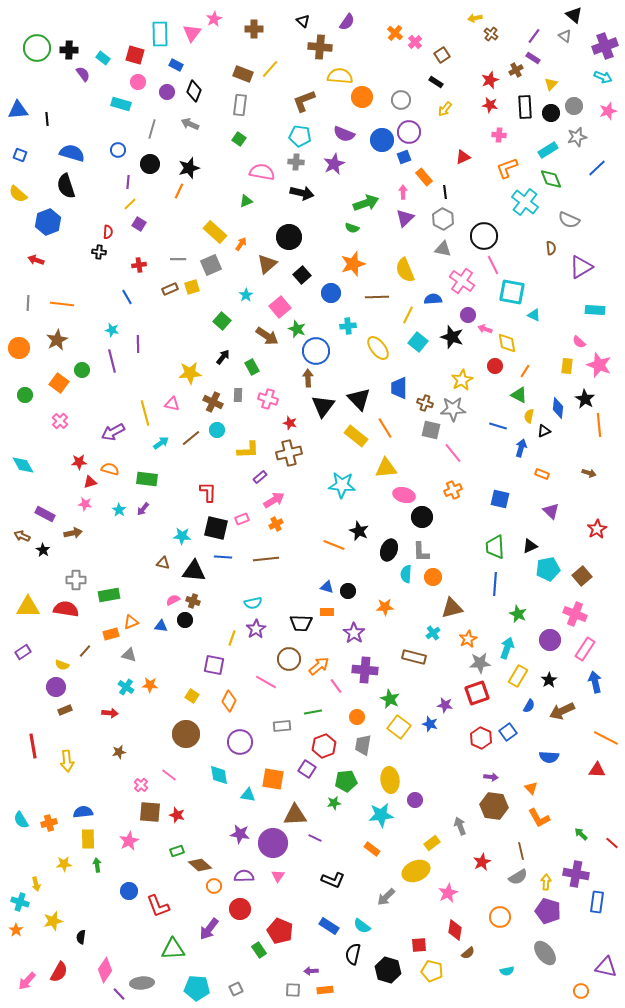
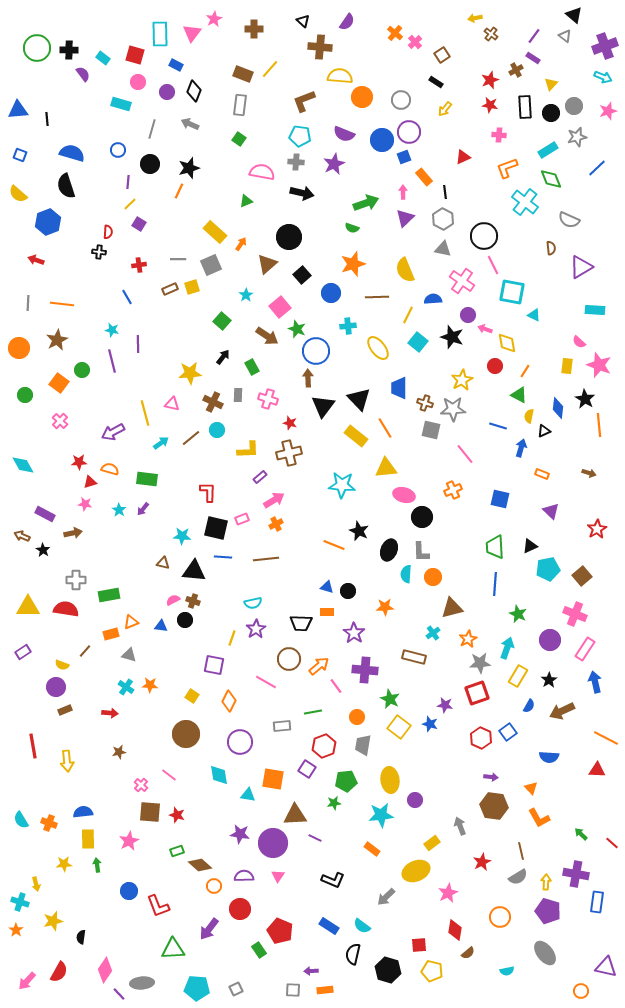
pink line at (453, 453): moved 12 px right, 1 px down
orange cross at (49, 823): rotated 35 degrees clockwise
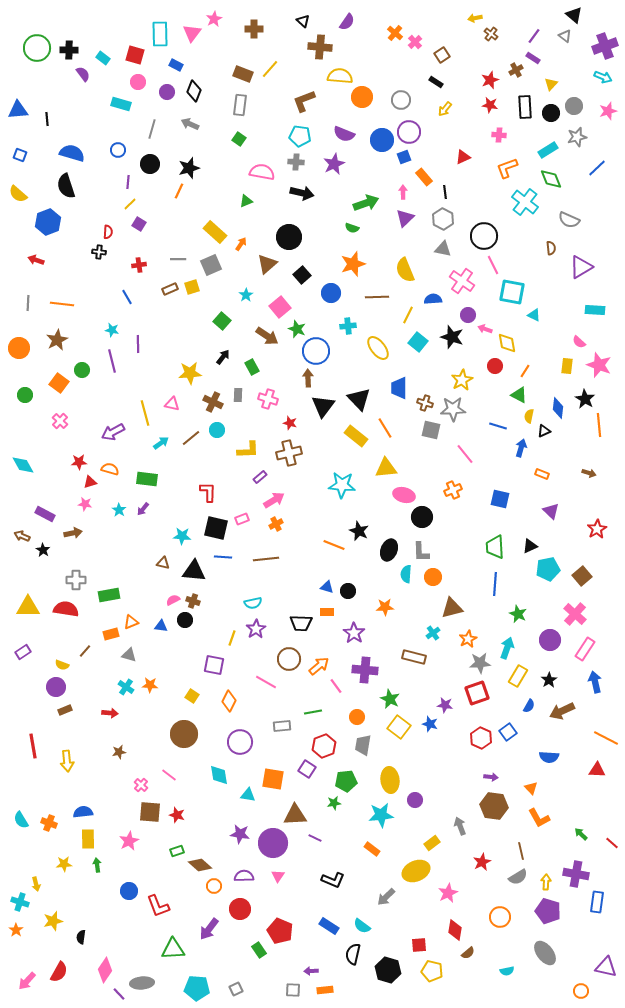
pink cross at (575, 614): rotated 20 degrees clockwise
brown circle at (186, 734): moved 2 px left
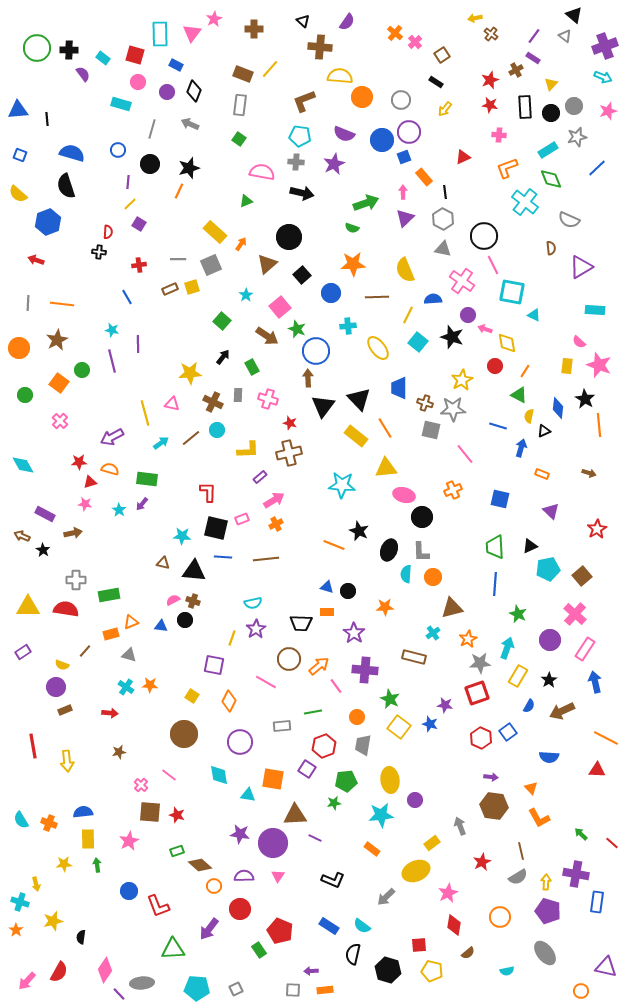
orange star at (353, 264): rotated 15 degrees clockwise
purple arrow at (113, 432): moved 1 px left, 5 px down
purple arrow at (143, 509): moved 1 px left, 5 px up
red diamond at (455, 930): moved 1 px left, 5 px up
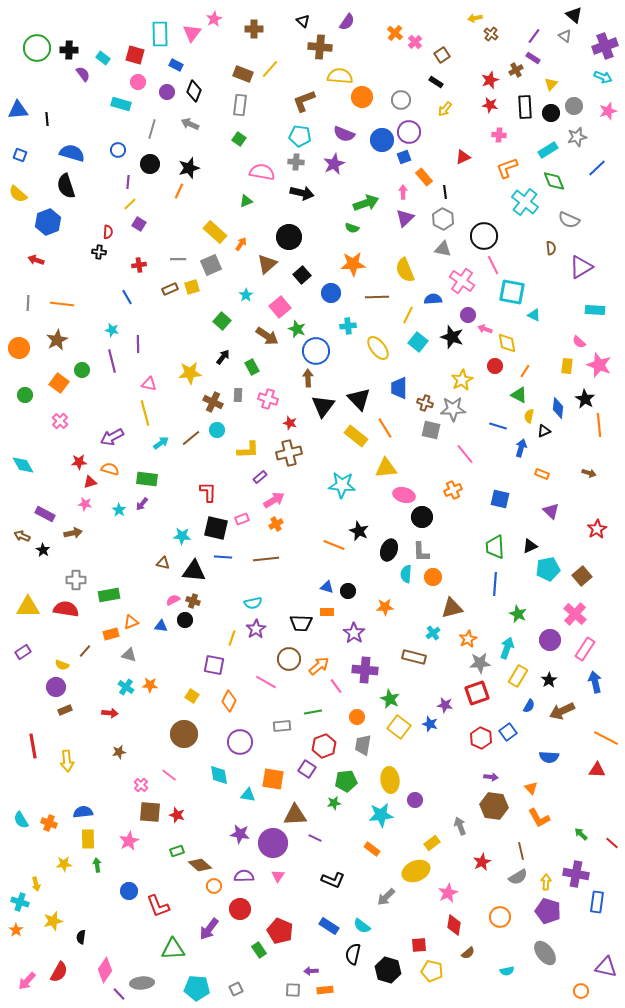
green diamond at (551, 179): moved 3 px right, 2 px down
pink triangle at (172, 404): moved 23 px left, 20 px up
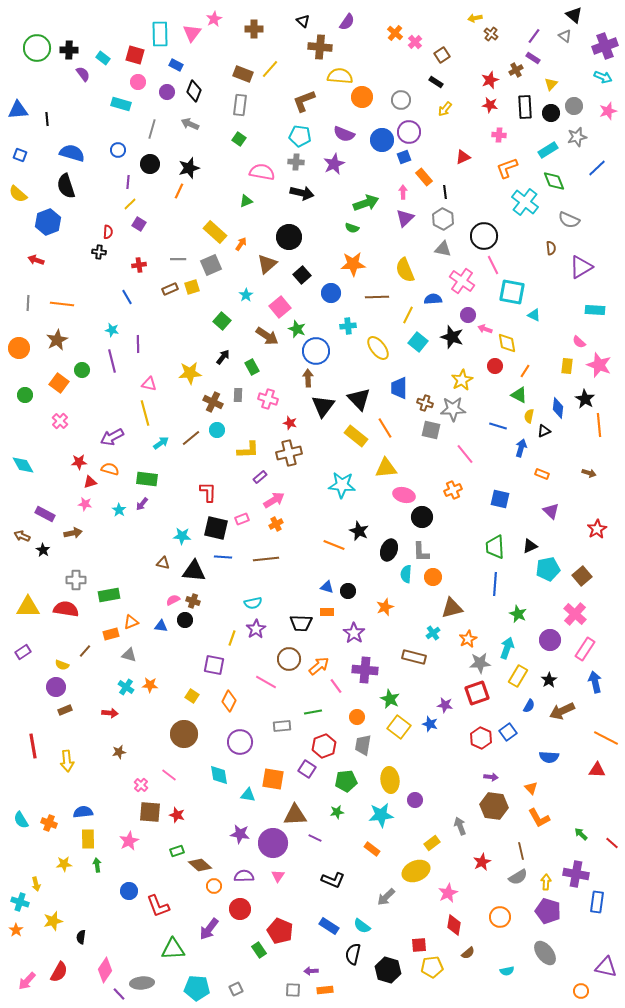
orange star at (385, 607): rotated 18 degrees counterclockwise
green star at (334, 803): moved 3 px right, 9 px down
yellow pentagon at (432, 971): moved 4 px up; rotated 20 degrees counterclockwise
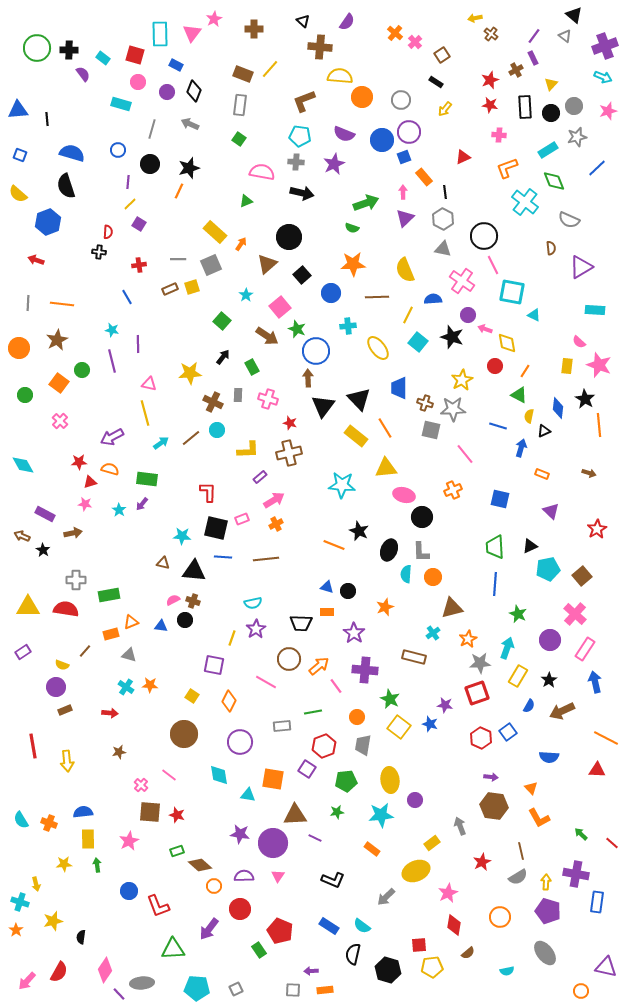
purple rectangle at (533, 58): rotated 32 degrees clockwise
